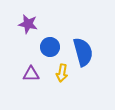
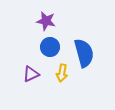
purple star: moved 18 px right, 3 px up
blue semicircle: moved 1 px right, 1 px down
purple triangle: rotated 24 degrees counterclockwise
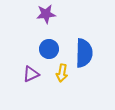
purple star: moved 7 px up; rotated 18 degrees counterclockwise
blue circle: moved 1 px left, 2 px down
blue semicircle: rotated 16 degrees clockwise
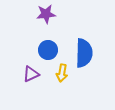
blue circle: moved 1 px left, 1 px down
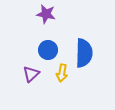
purple star: rotated 18 degrees clockwise
purple triangle: rotated 18 degrees counterclockwise
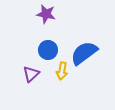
blue semicircle: rotated 128 degrees counterclockwise
yellow arrow: moved 2 px up
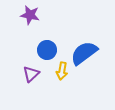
purple star: moved 16 px left, 1 px down
blue circle: moved 1 px left
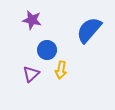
purple star: moved 2 px right, 5 px down
blue semicircle: moved 5 px right, 23 px up; rotated 12 degrees counterclockwise
yellow arrow: moved 1 px left, 1 px up
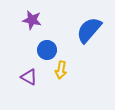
purple triangle: moved 2 px left, 3 px down; rotated 48 degrees counterclockwise
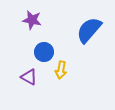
blue circle: moved 3 px left, 2 px down
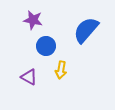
purple star: moved 1 px right
blue semicircle: moved 3 px left
blue circle: moved 2 px right, 6 px up
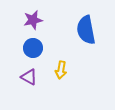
purple star: rotated 24 degrees counterclockwise
blue semicircle: rotated 52 degrees counterclockwise
blue circle: moved 13 px left, 2 px down
